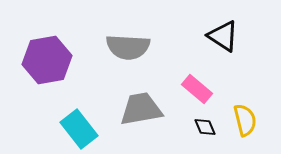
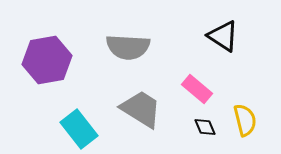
gray trapezoid: rotated 42 degrees clockwise
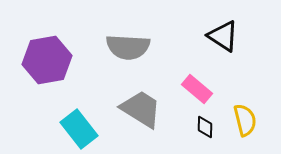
black diamond: rotated 25 degrees clockwise
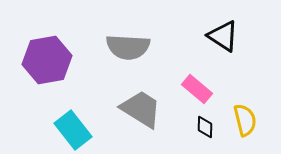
cyan rectangle: moved 6 px left, 1 px down
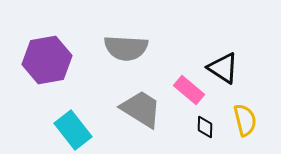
black triangle: moved 32 px down
gray semicircle: moved 2 px left, 1 px down
pink rectangle: moved 8 px left, 1 px down
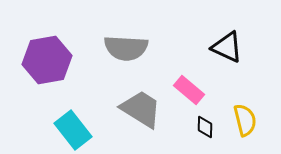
black triangle: moved 4 px right, 21 px up; rotated 8 degrees counterclockwise
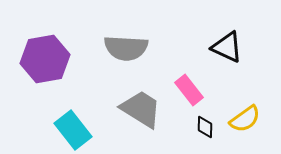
purple hexagon: moved 2 px left, 1 px up
pink rectangle: rotated 12 degrees clockwise
yellow semicircle: moved 1 px up; rotated 68 degrees clockwise
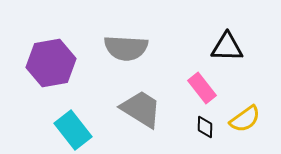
black triangle: rotated 24 degrees counterclockwise
purple hexagon: moved 6 px right, 4 px down
pink rectangle: moved 13 px right, 2 px up
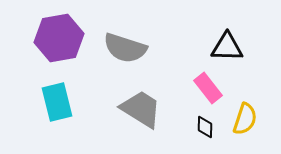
gray semicircle: moved 1 px left; rotated 15 degrees clockwise
purple hexagon: moved 8 px right, 25 px up
pink rectangle: moved 6 px right
yellow semicircle: rotated 36 degrees counterclockwise
cyan rectangle: moved 16 px left, 28 px up; rotated 24 degrees clockwise
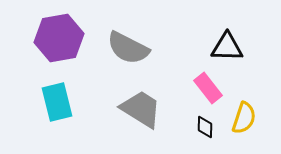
gray semicircle: moved 3 px right; rotated 9 degrees clockwise
yellow semicircle: moved 1 px left, 1 px up
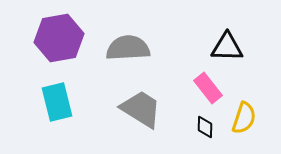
gray semicircle: rotated 150 degrees clockwise
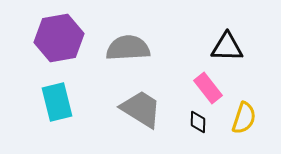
black diamond: moved 7 px left, 5 px up
